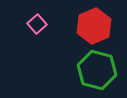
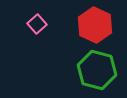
red hexagon: moved 1 px right, 1 px up; rotated 12 degrees counterclockwise
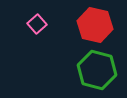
red hexagon: rotated 12 degrees counterclockwise
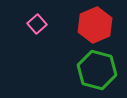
red hexagon: rotated 24 degrees clockwise
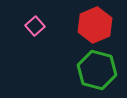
pink square: moved 2 px left, 2 px down
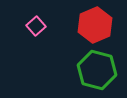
pink square: moved 1 px right
